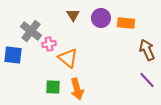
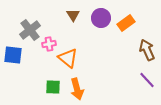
orange rectangle: rotated 42 degrees counterclockwise
gray cross: moved 1 px left, 1 px up; rotated 15 degrees clockwise
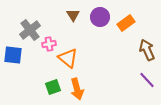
purple circle: moved 1 px left, 1 px up
green square: rotated 21 degrees counterclockwise
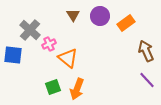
purple circle: moved 1 px up
gray cross: rotated 10 degrees counterclockwise
pink cross: rotated 16 degrees counterclockwise
brown arrow: moved 1 px left, 1 px down
orange arrow: rotated 35 degrees clockwise
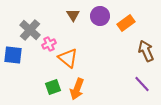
purple line: moved 5 px left, 4 px down
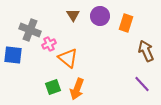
orange rectangle: rotated 36 degrees counterclockwise
gray cross: rotated 20 degrees counterclockwise
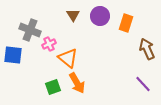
brown arrow: moved 1 px right, 2 px up
purple line: moved 1 px right
orange arrow: moved 6 px up; rotated 50 degrees counterclockwise
